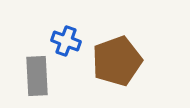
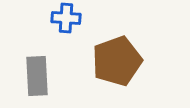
blue cross: moved 23 px up; rotated 16 degrees counterclockwise
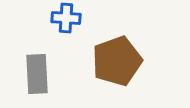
gray rectangle: moved 2 px up
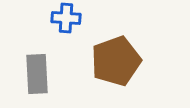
brown pentagon: moved 1 px left
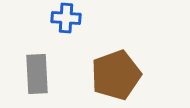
brown pentagon: moved 14 px down
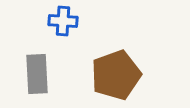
blue cross: moved 3 px left, 3 px down
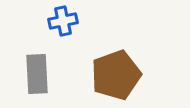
blue cross: rotated 16 degrees counterclockwise
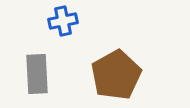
brown pentagon: rotated 9 degrees counterclockwise
